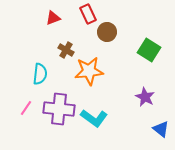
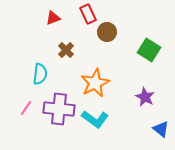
brown cross: rotated 14 degrees clockwise
orange star: moved 6 px right, 12 px down; rotated 20 degrees counterclockwise
cyan L-shape: moved 1 px right, 1 px down
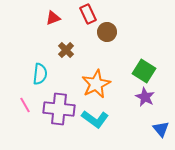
green square: moved 5 px left, 21 px down
orange star: moved 1 px right, 1 px down
pink line: moved 1 px left, 3 px up; rotated 63 degrees counterclockwise
blue triangle: rotated 12 degrees clockwise
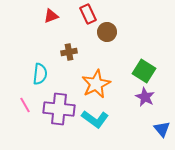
red triangle: moved 2 px left, 2 px up
brown cross: moved 3 px right, 2 px down; rotated 35 degrees clockwise
blue triangle: moved 1 px right
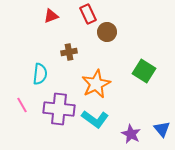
purple star: moved 14 px left, 37 px down
pink line: moved 3 px left
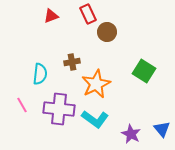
brown cross: moved 3 px right, 10 px down
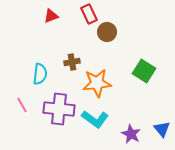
red rectangle: moved 1 px right
orange star: moved 1 px right, 1 px up; rotated 20 degrees clockwise
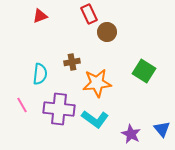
red triangle: moved 11 px left
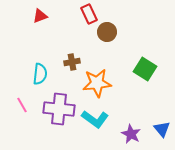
green square: moved 1 px right, 2 px up
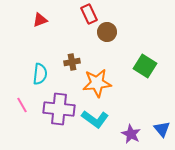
red triangle: moved 4 px down
green square: moved 3 px up
